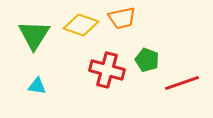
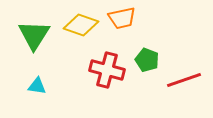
red line: moved 2 px right, 3 px up
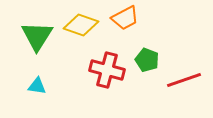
orange trapezoid: moved 3 px right; rotated 16 degrees counterclockwise
green triangle: moved 3 px right, 1 px down
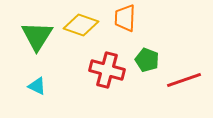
orange trapezoid: rotated 120 degrees clockwise
cyan triangle: rotated 18 degrees clockwise
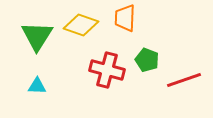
cyan triangle: rotated 24 degrees counterclockwise
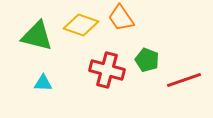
orange trapezoid: moved 4 px left; rotated 36 degrees counterclockwise
green triangle: rotated 48 degrees counterclockwise
cyan triangle: moved 6 px right, 3 px up
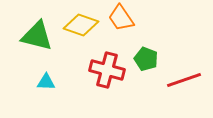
green pentagon: moved 1 px left, 1 px up
cyan triangle: moved 3 px right, 1 px up
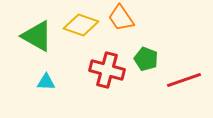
green triangle: rotated 16 degrees clockwise
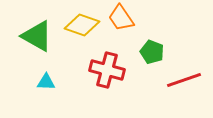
yellow diamond: moved 1 px right
green pentagon: moved 6 px right, 7 px up
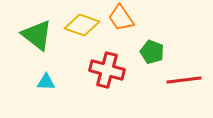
green triangle: moved 1 px up; rotated 8 degrees clockwise
red line: rotated 12 degrees clockwise
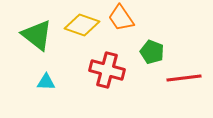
red line: moved 2 px up
